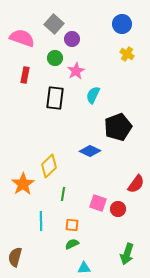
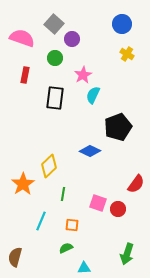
pink star: moved 7 px right, 4 px down
cyan line: rotated 24 degrees clockwise
green semicircle: moved 6 px left, 4 px down
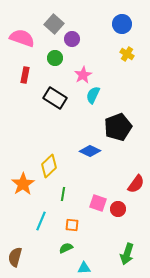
black rectangle: rotated 65 degrees counterclockwise
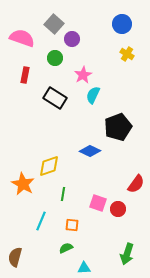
yellow diamond: rotated 25 degrees clockwise
orange star: rotated 10 degrees counterclockwise
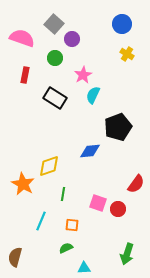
blue diamond: rotated 30 degrees counterclockwise
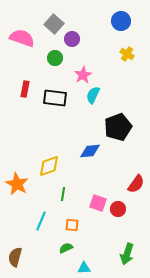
blue circle: moved 1 px left, 3 px up
red rectangle: moved 14 px down
black rectangle: rotated 25 degrees counterclockwise
orange star: moved 6 px left
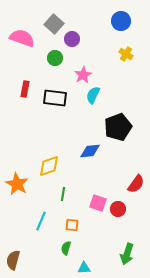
yellow cross: moved 1 px left
green semicircle: rotated 48 degrees counterclockwise
brown semicircle: moved 2 px left, 3 px down
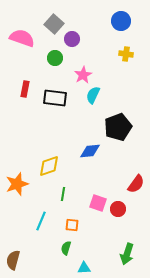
yellow cross: rotated 24 degrees counterclockwise
orange star: rotated 25 degrees clockwise
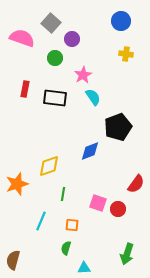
gray square: moved 3 px left, 1 px up
cyan semicircle: moved 2 px down; rotated 120 degrees clockwise
blue diamond: rotated 15 degrees counterclockwise
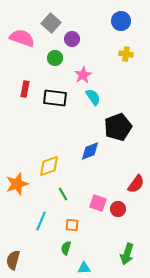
green line: rotated 40 degrees counterclockwise
